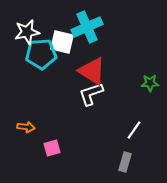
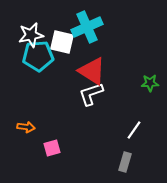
white star: moved 4 px right, 3 px down
cyan pentagon: moved 3 px left, 2 px down
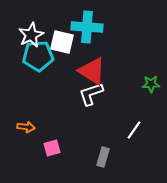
cyan cross: rotated 28 degrees clockwise
white star: rotated 15 degrees counterclockwise
green star: moved 1 px right, 1 px down
gray rectangle: moved 22 px left, 5 px up
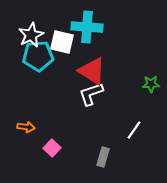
pink square: rotated 30 degrees counterclockwise
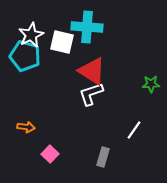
cyan pentagon: moved 13 px left; rotated 20 degrees clockwise
pink square: moved 2 px left, 6 px down
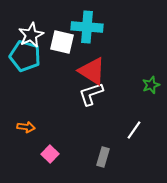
green star: moved 1 px down; rotated 18 degrees counterclockwise
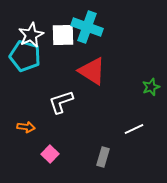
cyan cross: rotated 16 degrees clockwise
white square: moved 1 px right, 7 px up; rotated 15 degrees counterclockwise
green star: moved 2 px down
white L-shape: moved 30 px left, 8 px down
white line: moved 1 px up; rotated 30 degrees clockwise
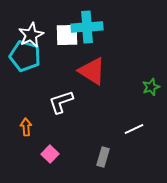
cyan cross: rotated 24 degrees counterclockwise
white square: moved 4 px right
orange arrow: rotated 102 degrees counterclockwise
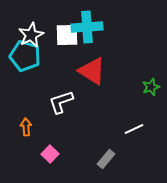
gray rectangle: moved 3 px right, 2 px down; rotated 24 degrees clockwise
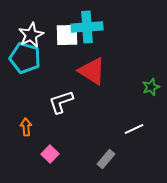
cyan pentagon: moved 2 px down
